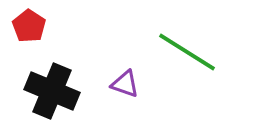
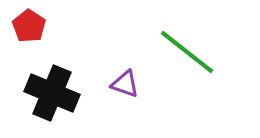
green line: rotated 6 degrees clockwise
black cross: moved 2 px down
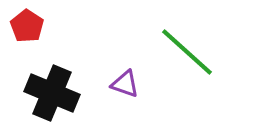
red pentagon: moved 2 px left
green line: rotated 4 degrees clockwise
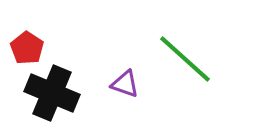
red pentagon: moved 22 px down
green line: moved 2 px left, 7 px down
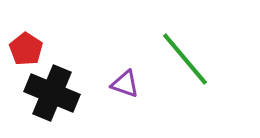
red pentagon: moved 1 px left, 1 px down
green line: rotated 8 degrees clockwise
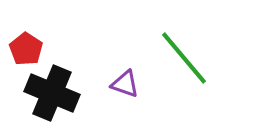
green line: moved 1 px left, 1 px up
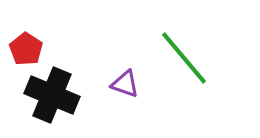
black cross: moved 2 px down
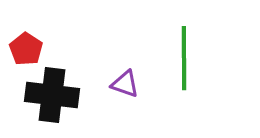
green line: rotated 40 degrees clockwise
black cross: rotated 16 degrees counterclockwise
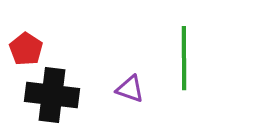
purple triangle: moved 5 px right, 5 px down
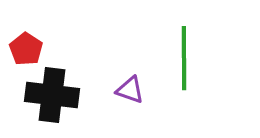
purple triangle: moved 1 px down
